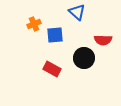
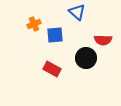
black circle: moved 2 px right
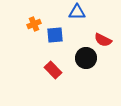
blue triangle: rotated 42 degrees counterclockwise
red semicircle: rotated 24 degrees clockwise
red rectangle: moved 1 px right, 1 px down; rotated 18 degrees clockwise
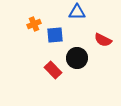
black circle: moved 9 px left
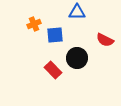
red semicircle: moved 2 px right
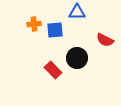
orange cross: rotated 16 degrees clockwise
blue square: moved 5 px up
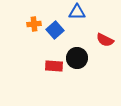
blue square: rotated 36 degrees counterclockwise
red rectangle: moved 1 px right, 4 px up; rotated 42 degrees counterclockwise
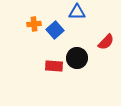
red semicircle: moved 1 px right, 2 px down; rotated 72 degrees counterclockwise
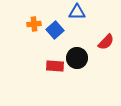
red rectangle: moved 1 px right
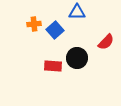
red rectangle: moved 2 px left
